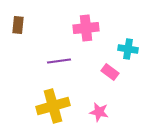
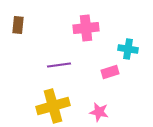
purple line: moved 4 px down
pink rectangle: rotated 54 degrees counterclockwise
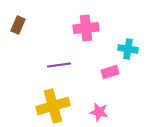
brown rectangle: rotated 18 degrees clockwise
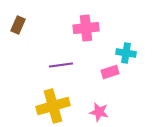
cyan cross: moved 2 px left, 4 px down
purple line: moved 2 px right
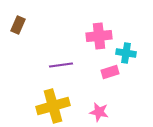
pink cross: moved 13 px right, 8 px down
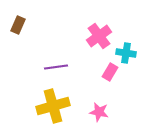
pink cross: rotated 30 degrees counterclockwise
purple line: moved 5 px left, 2 px down
pink rectangle: rotated 42 degrees counterclockwise
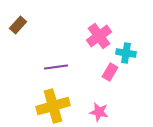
brown rectangle: rotated 18 degrees clockwise
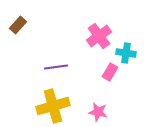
pink star: moved 1 px left
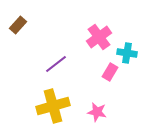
pink cross: moved 1 px down
cyan cross: moved 1 px right
purple line: moved 3 px up; rotated 30 degrees counterclockwise
pink star: moved 1 px left
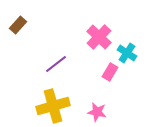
pink cross: rotated 10 degrees counterclockwise
cyan cross: rotated 24 degrees clockwise
